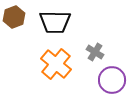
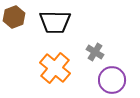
orange cross: moved 1 px left, 4 px down
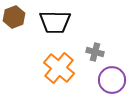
gray cross: rotated 18 degrees counterclockwise
orange cross: moved 4 px right
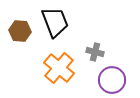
brown hexagon: moved 6 px right, 14 px down; rotated 25 degrees clockwise
black trapezoid: rotated 112 degrees counterclockwise
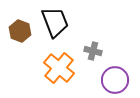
brown hexagon: rotated 15 degrees clockwise
gray cross: moved 2 px left, 1 px up
purple circle: moved 3 px right
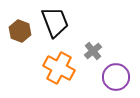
gray cross: rotated 36 degrees clockwise
orange cross: rotated 12 degrees counterclockwise
purple circle: moved 1 px right, 3 px up
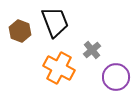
gray cross: moved 1 px left, 1 px up
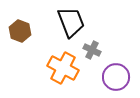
black trapezoid: moved 16 px right
gray cross: rotated 24 degrees counterclockwise
orange cross: moved 4 px right
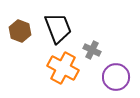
black trapezoid: moved 13 px left, 6 px down
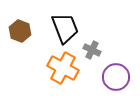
black trapezoid: moved 7 px right
